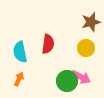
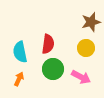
green circle: moved 14 px left, 12 px up
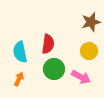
yellow circle: moved 3 px right, 3 px down
green circle: moved 1 px right
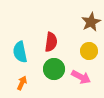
brown star: rotated 12 degrees counterclockwise
red semicircle: moved 3 px right, 2 px up
orange arrow: moved 3 px right, 4 px down
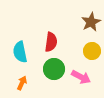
yellow circle: moved 3 px right
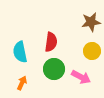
brown star: rotated 18 degrees clockwise
